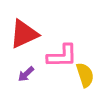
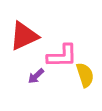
red triangle: moved 2 px down
purple arrow: moved 10 px right, 2 px down
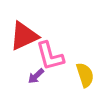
pink L-shape: moved 12 px left; rotated 76 degrees clockwise
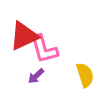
pink L-shape: moved 6 px left, 7 px up
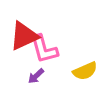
yellow semicircle: moved 4 px up; rotated 85 degrees clockwise
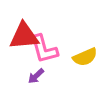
red triangle: rotated 20 degrees clockwise
yellow semicircle: moved 14 px up
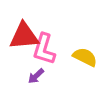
pink L-shape: rotated 32 degrees clockwise
yellow semicircle: rotated 130 degrees counterclockwise
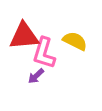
pink L-shape: moved 4 px down
yellow semicircle: moved 10 px left, 16 px up
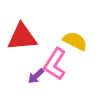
red triangle: moved 2 px left, 1 px down
pink L-shape: moved 11 px right, 11 px down; rotated 16 degrees clockwise
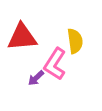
yellow semicircle: rotated 55 degrees clockwise
purple arrow: moved 2 px down
